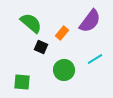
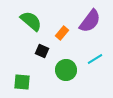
green semicircle: moved 2 px up
black square: moved 1 px right, 4 px down
green circle: moved 2 px right
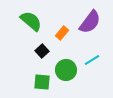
purple semicircle: moved 1 px down
black square: rotated 24 degrees clockwise
cyan line: moved 3 px left, 1 px down
green square: moved 20 px right
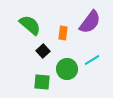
green semicircle: moved 1 px left, 4 px down
orange rectangle: moved 1 px right; rotated 32 degrees counterclockwise
black square: moved 1 px right
green circle: moved 1 px right, 1 px up
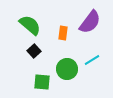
black square: moved 9 px left
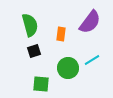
green semicircle: rotated 35 degrees clockwise
orange rectangle: moved 2 px left, 1 px down
black square: rotated 24 degrees clockwise
green circle: moved 1 px right, 1 px up
green square: moved 1 px left, 2 px down
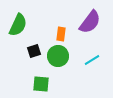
green semicircle: moved 12 px left; rotated 40 degrees clockwise
green circle: moved 10 px left, 12 px up
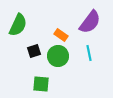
orange rectangle: moved 1 px down; rotated 64 degrees counterclockwise
cyan line: moved 3 px left, 7 px up; rotated 70 degrees counterclockwise
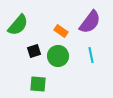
green semicircle: rotated 15 degrees clockwise
orange rectangle: moved 4 px up
cyan line: moved 2 px right, 2 px down
green square: moved 3 px left
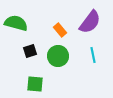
green semicircle: moved 2 px left, 2 px up; rotated 115 degrees counterclockwise
orange rectangle: moved 1 px left, 1 px up; rotated 16 degrees clockwise
black square: moved 4 px left
cyan line: moved 2 px right
green square: moved 3 px left
